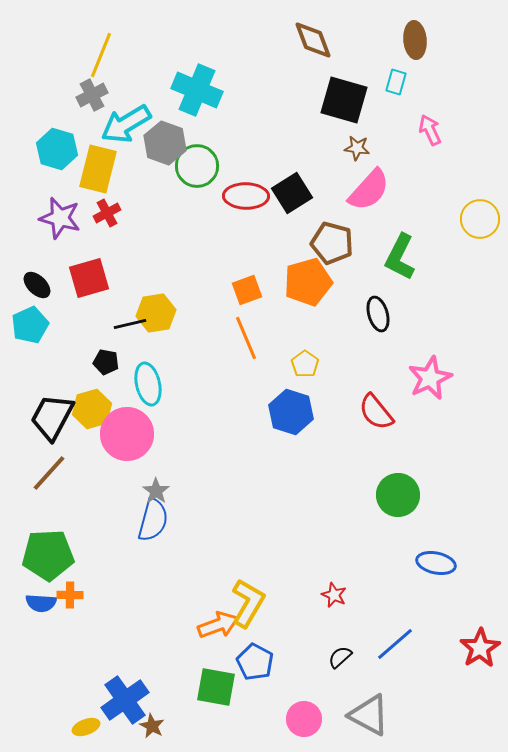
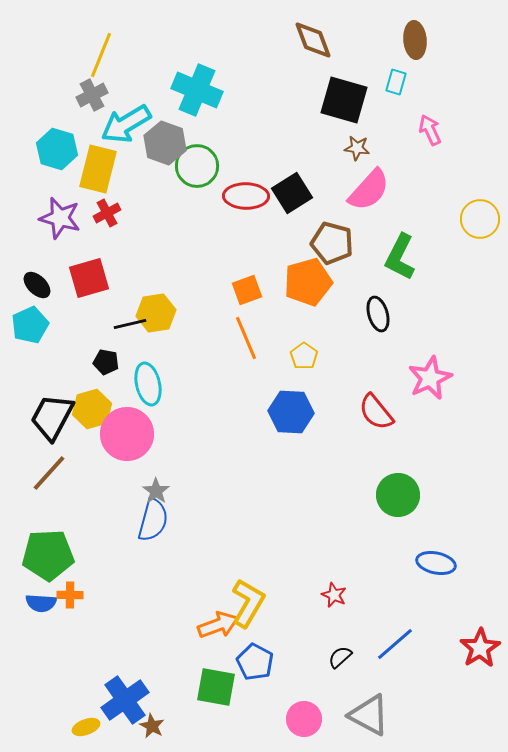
yellow pentagon at (305, 364): moved 1 px left, 8 px up
blue hexagon at (291, 412): rotated 15 degrees counterclockwise
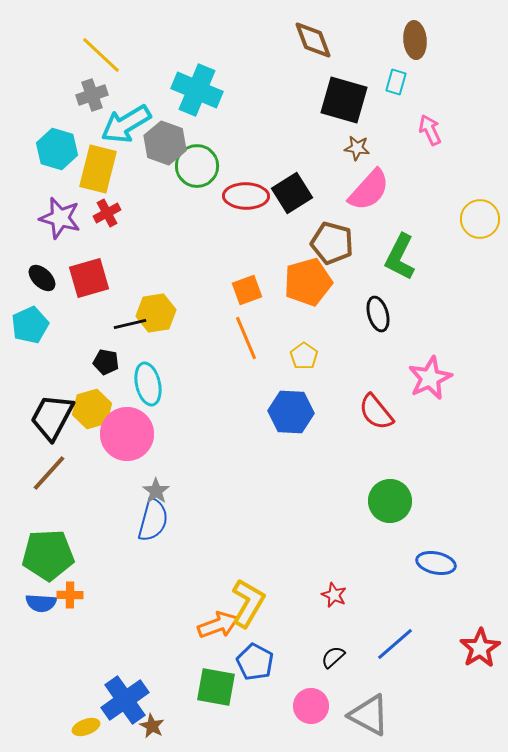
yellow line at (101, 55): rotated 69 degrees counterclockwise
gray cross at (92, 95): rotated 8 degrees clockwise
black ellipse at (37, 285): moved 5 px right, 7 px up
green circle at (398, 495): moved 8 px left, 6 px down
black semicircle at (340, 657): moved 7 px left
pink circle at (304, 719): moved 7 px right, 13 px up
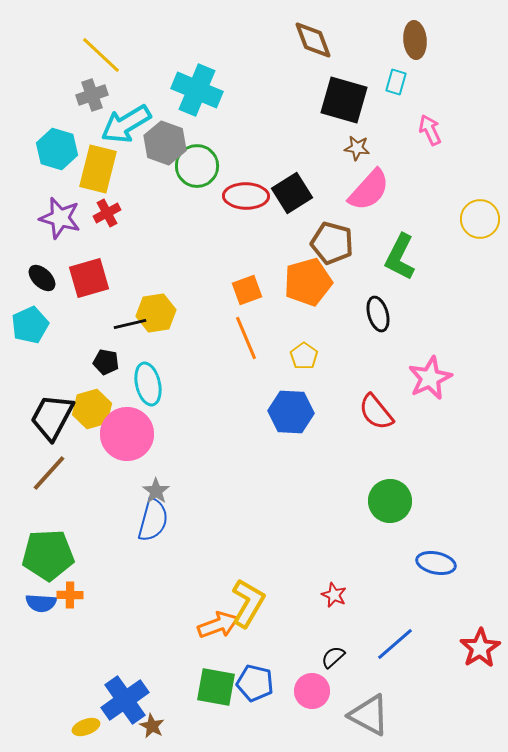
blue pentagon at (255, 662): moved 21 px down; rotated 15 degrees counterclockwise
pink circle at (311, 706): moved 1 px right, 15 px up
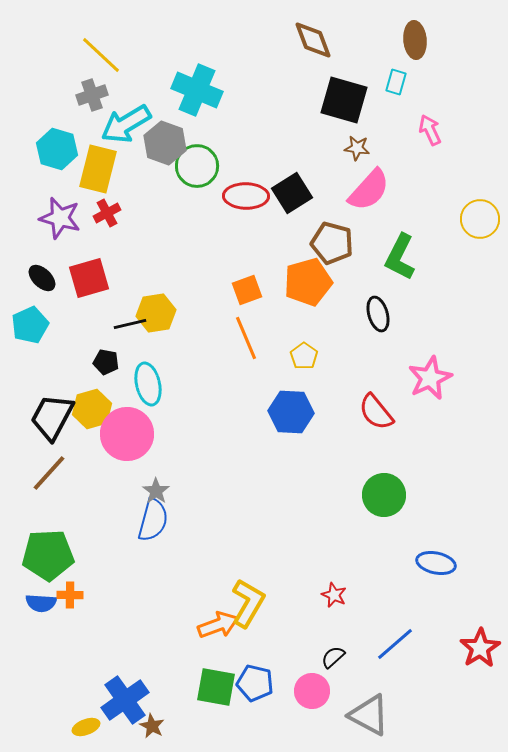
green circle at (390, 501): moved 6 px left, 6 px up
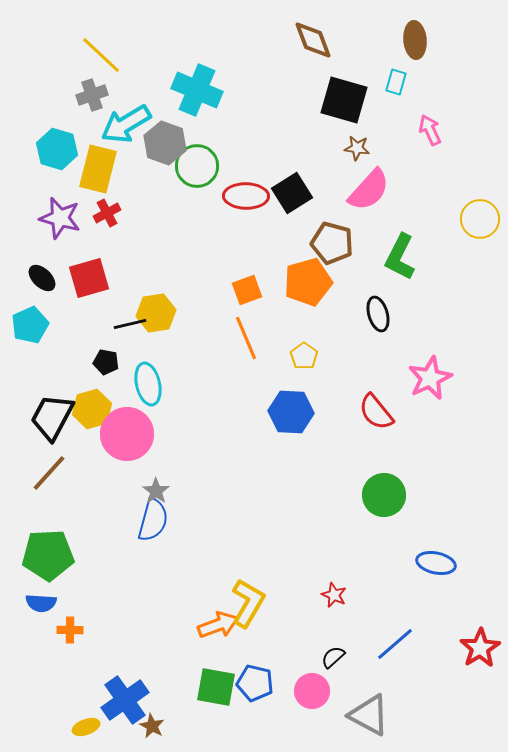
orange cross at (70, 595): moved 35 px down
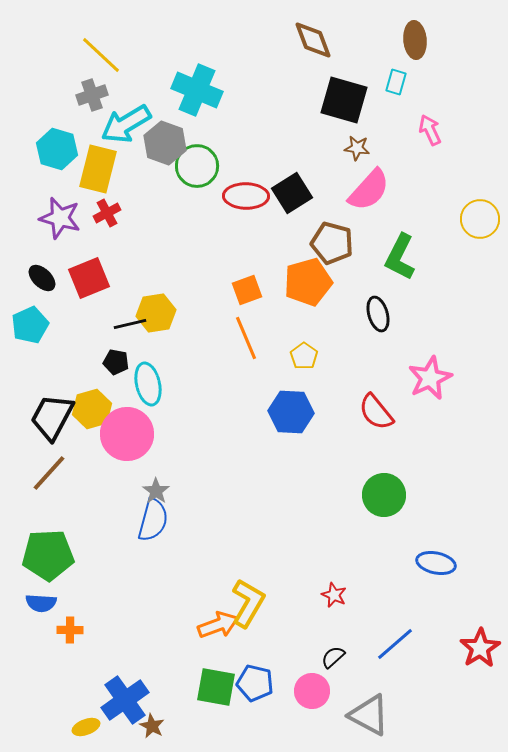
red square at (89, 278): rotated 6 degrees counterclockwise
black pentagon at (106, 362): moved 10 px right
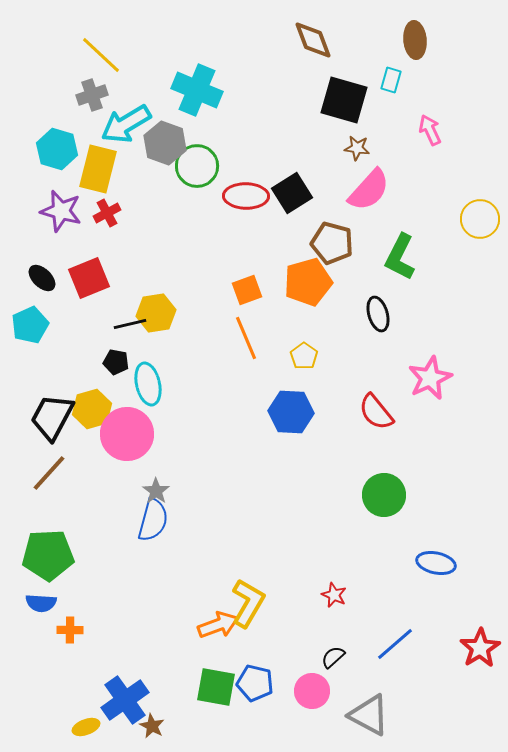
cyan rectangle at (396, 82): moved 5 px left, 2 px up
purple star at (60, 218): moved 1 px right, 7 px up
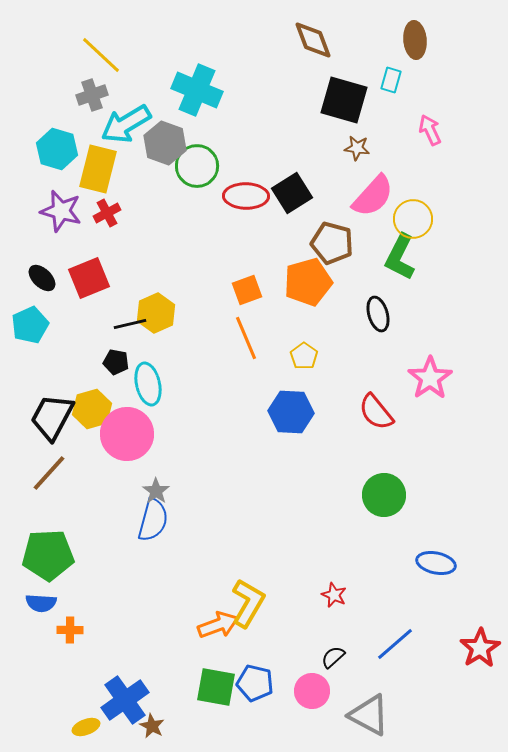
pink semicircle at (369, 190): moved 4 px right, 6 px down
yellow circle at (480, 219): moved 67 px left
yellow hexagon at (156, 313): rotated 15 degrees counterclockwise
pink star at (430, 378): rotated 9 degrees counterclockwise
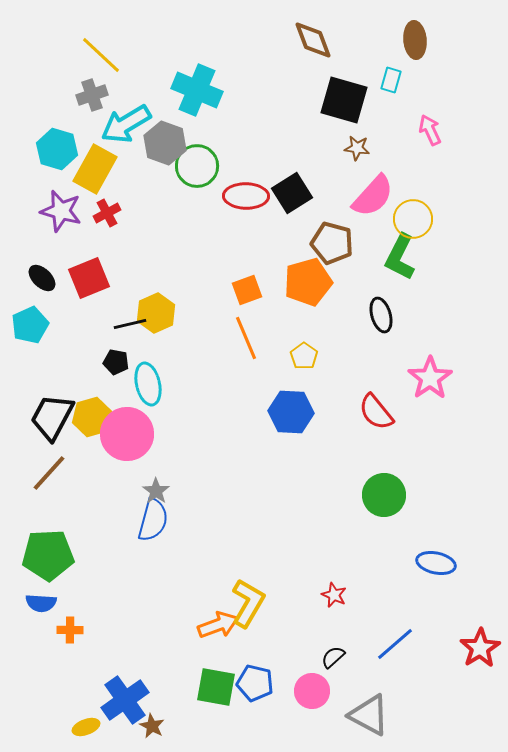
yellow rectangle at (98, 169): moved 3 px left; rotated 15 degrees clockwise
black ellipse at (378, 314): moved 3 px right, 1 px down
yellow hexagon at (92, 409): moved 8 px down
